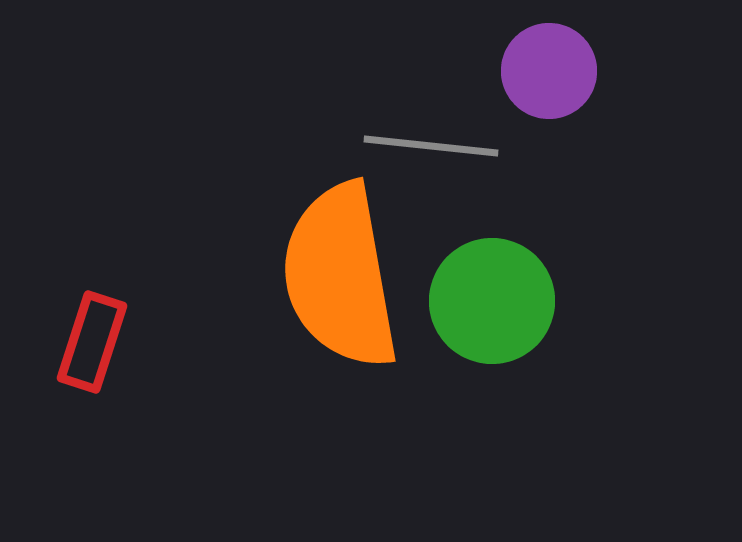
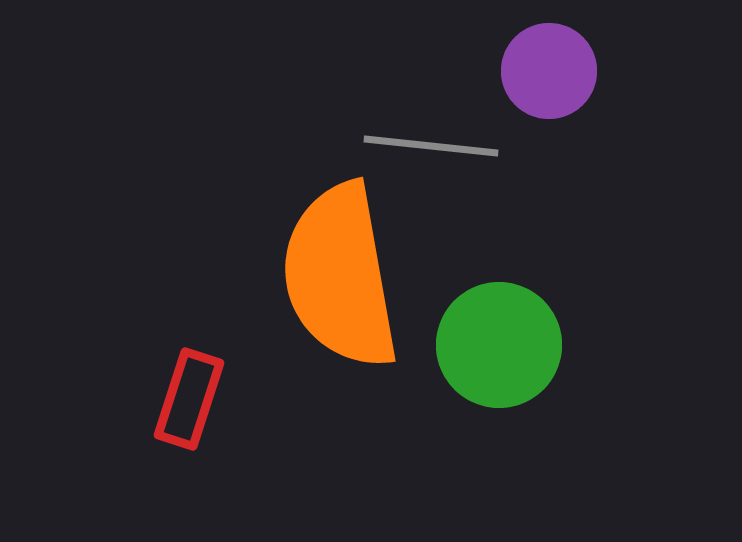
green circle: moved 7 px right, 44 px down
red rectangle: moved 97 px right, 57 px down
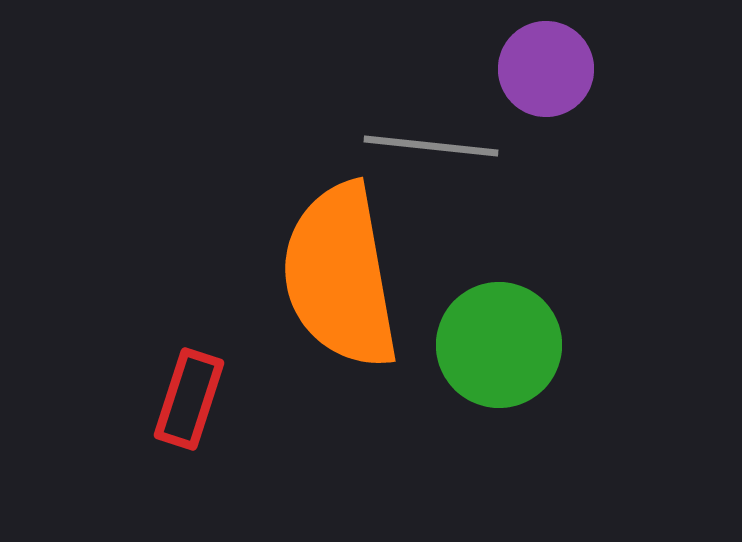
purple circle: moved 3 px left, 2 px up
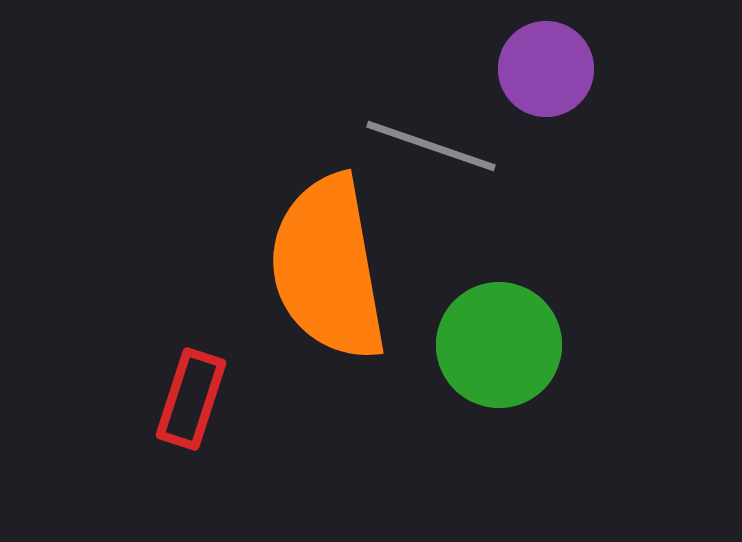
gray line: rotated 13 degrees clockwise
orange semicircle: moved 12 px left, 8 px up
red rectangle: moved 2 px right
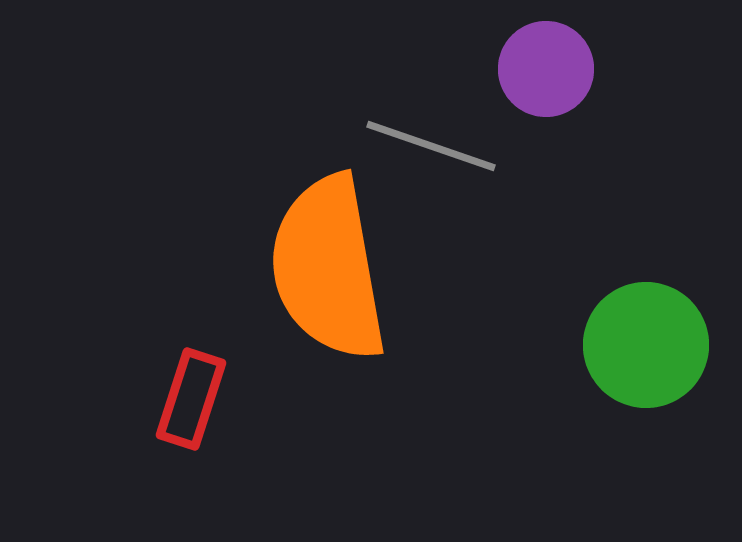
green circle: moved 147 px right
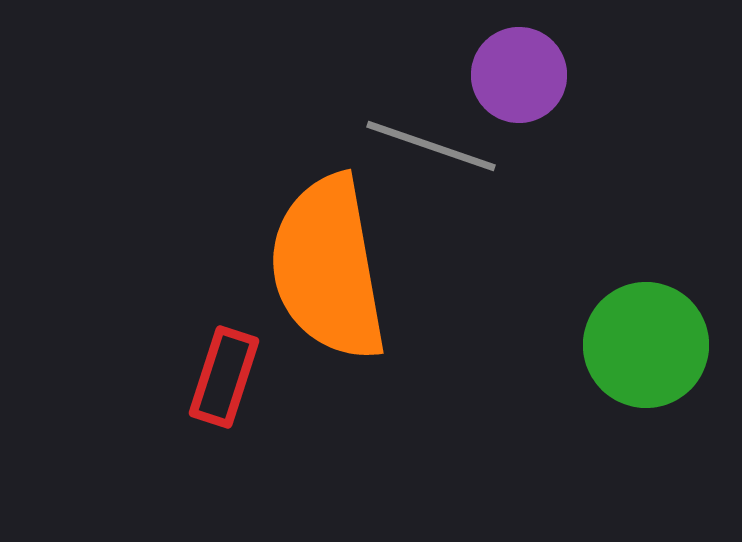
purple circle: moved 27 px left, 6 px down
red rectangle: moved 33 px right, 22 px up
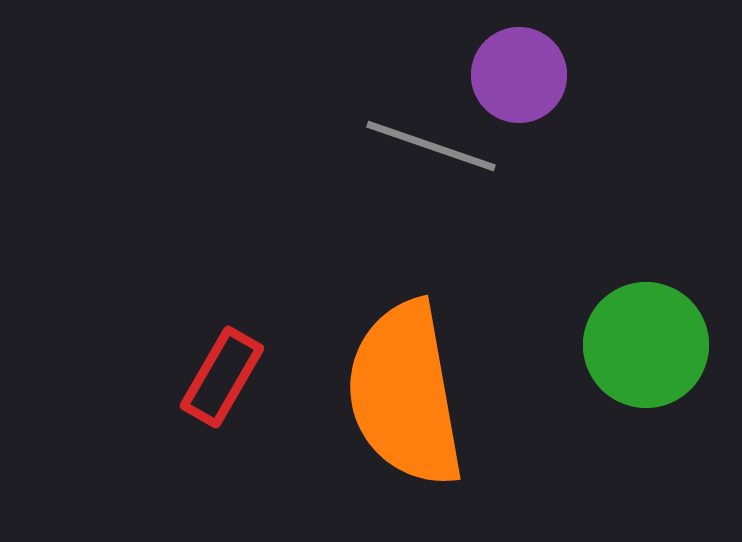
orange semicircle: moved 77 px right, 126 px down
red rectangle: moved 2 px left; rotated 12 degrees clockwise
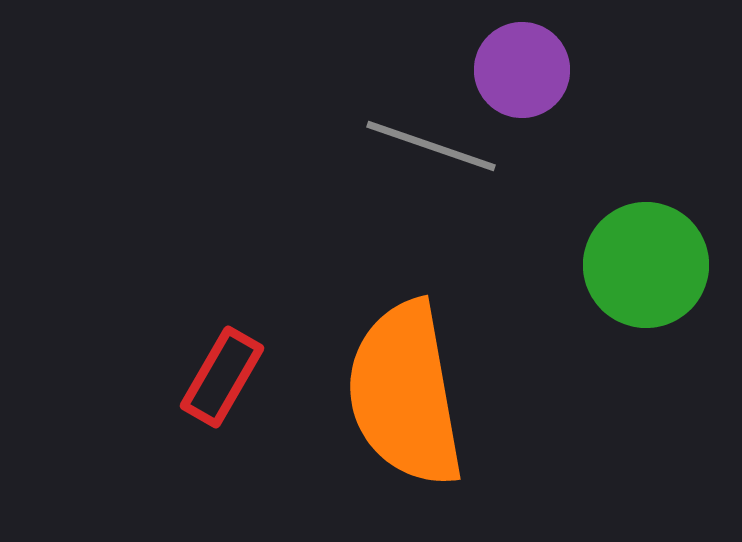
purple circle: moved 3 px right, 5 px up
green circle: moved 80 px up
